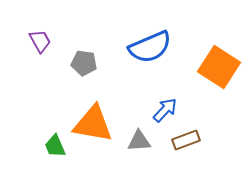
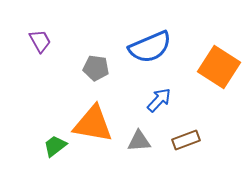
gray pentagon: moved 12 px right, 5 px down
blue arrow: moved 6 px left, 10 px up
green trapezoid: rotated 75 degrees clockwise
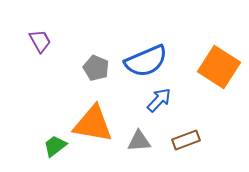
blue semicircle: moved 4 px left, 14 px down
gray pentagon: rotated 15 degrees clockwise
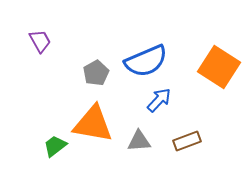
gray pentagon: moved 5 px down; rotated 20 degrees clockwise
brown rectangle: moved 1 px right, 1 px down
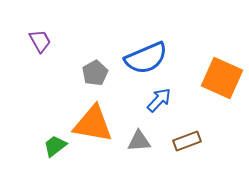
blue semicircle: moved 3 px up
orange square: moved 3 px right, 11 px down; rotated 9 degrees counterclockwise
gray pentagon: moved 1 px left
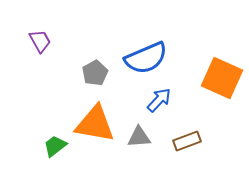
orange triangle: moved 2 px right
gray triangle: moved 4 px up
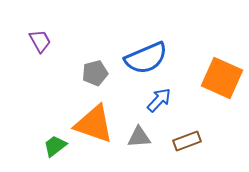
gray pentagon: rotated 15 degrees clockwise
orange triangle: moved 1 px left; rotated 9 degrees clockwise
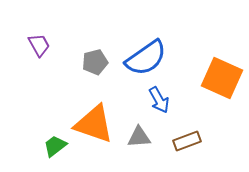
purple trapezoid: moved 1 px left, 4 px down
blue semicircle: rotated 12 degrees counterclockwise
gray pentagon: moved 11 px up
blue arrow: rotated 108 degrees clockwise
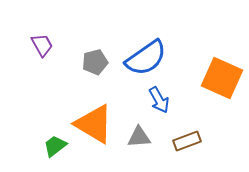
purple trapezoid: moved 3 px right
orange triangle: rotated 12 degrees clockwise
